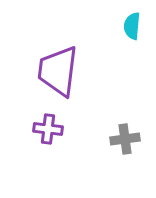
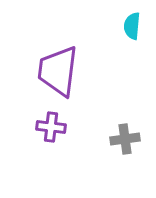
purple cross: moved 3 px right, 2 px up
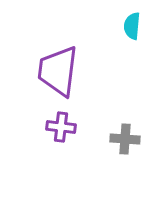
purple cross: moved 10 px right
gray cross: rotated 12 degrees clockwise
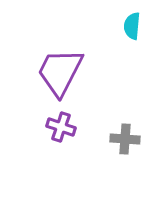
purple trapezoid: moved 2 px right, 1 px down; rotated 20 degrees clockwise
purple cross: rotated 12 degrees clockwise
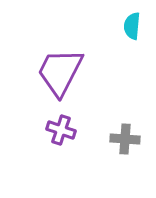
purple cross: moved 3 px down
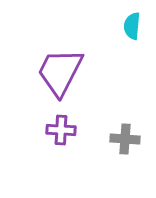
purple cross: rotated 16 degrees counterclockwise
